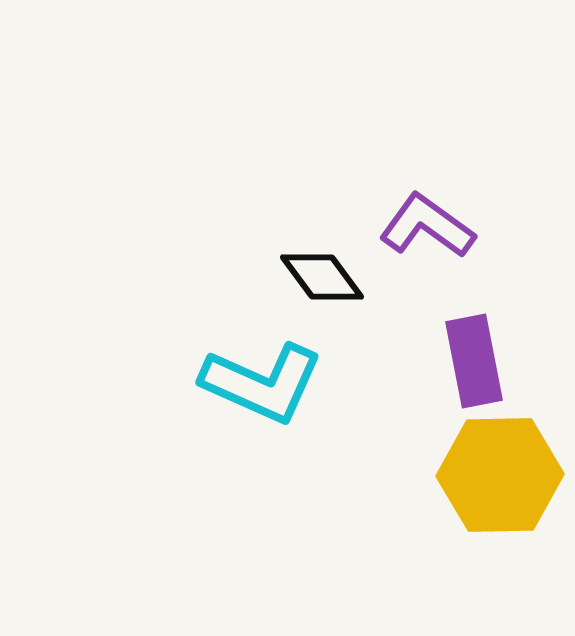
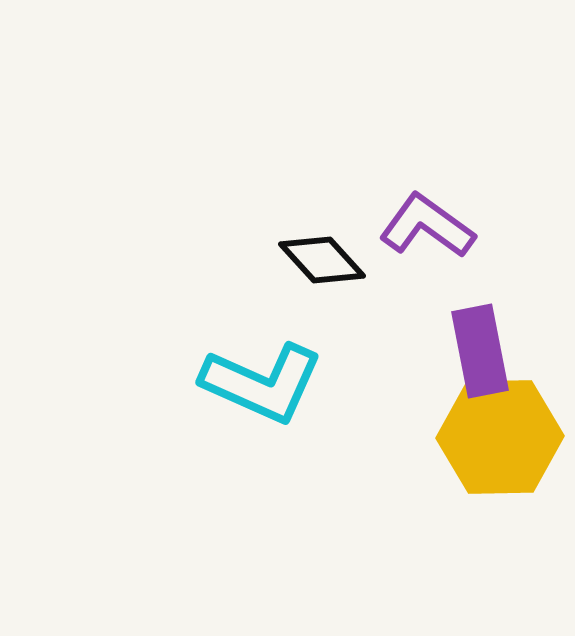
black diamond: moved 17 px up; rotated 6 degrees counterclockwise
purple rectangle: moved 6 px right, 10 px up
yellow hexagon: moved 38 px up
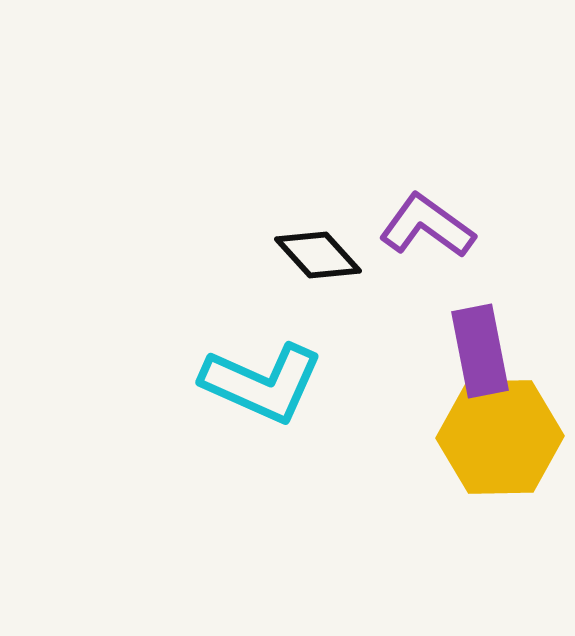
black diamond: moved 4 px left, 5 px up
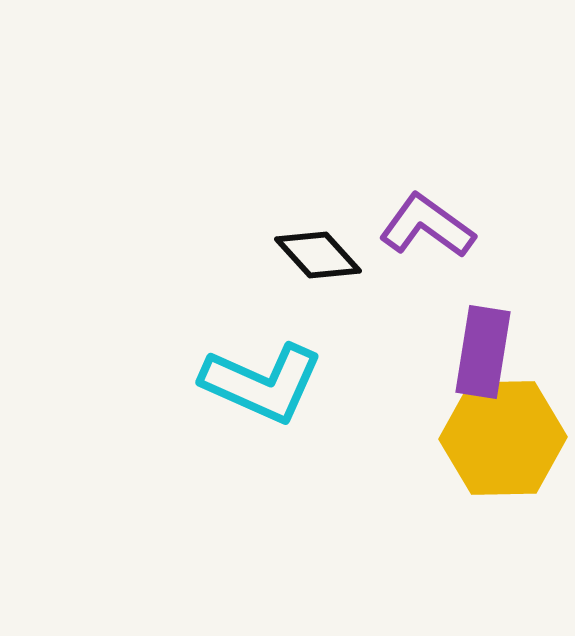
purple rectangle: moved 3 px right, 1 px down; rotated 20 degrees clockwise
yellow hexagon: moved 3 px right, 1 px down
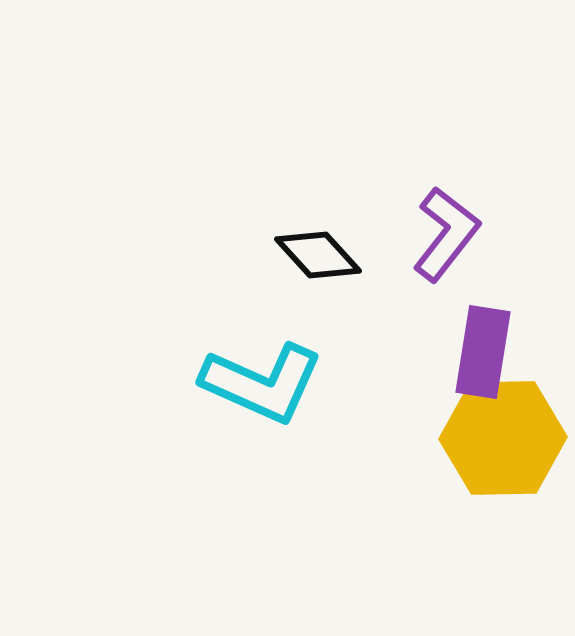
purple L-shape: moved 19 px right, 8 px down; rotated 92 degrees clockwise
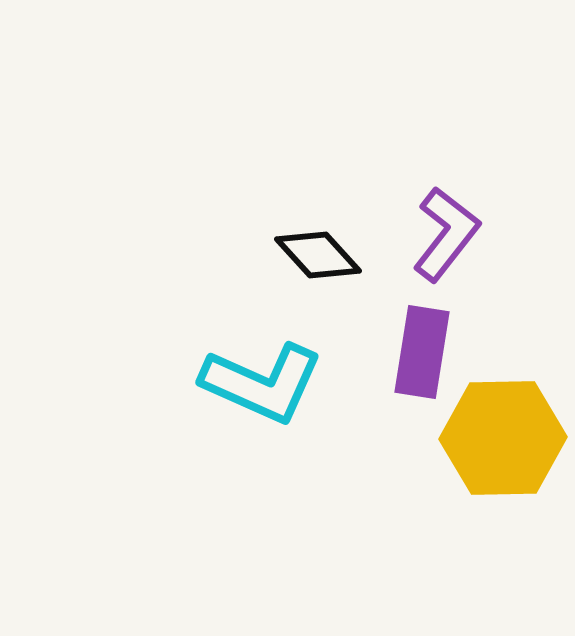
purple rectangle: moved 61 px left
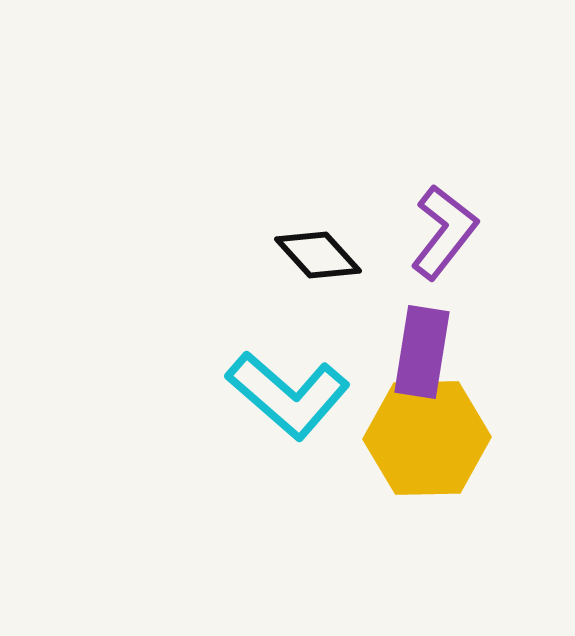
purple L-shape: moved 2 px left, 2 px up
cyan L-shape: moved 26 px right, 12 px down; rotated 17 degrees clockwise
yellow hexagon: moved 76 px left
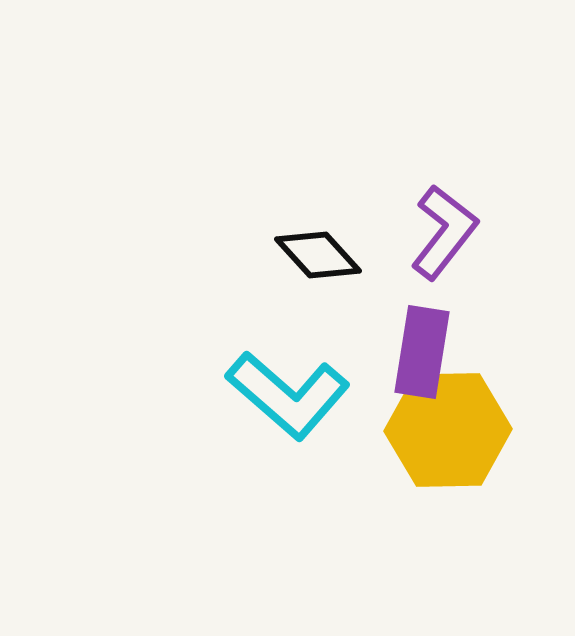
yellow hexagon: moved 21 px right, 8 px up
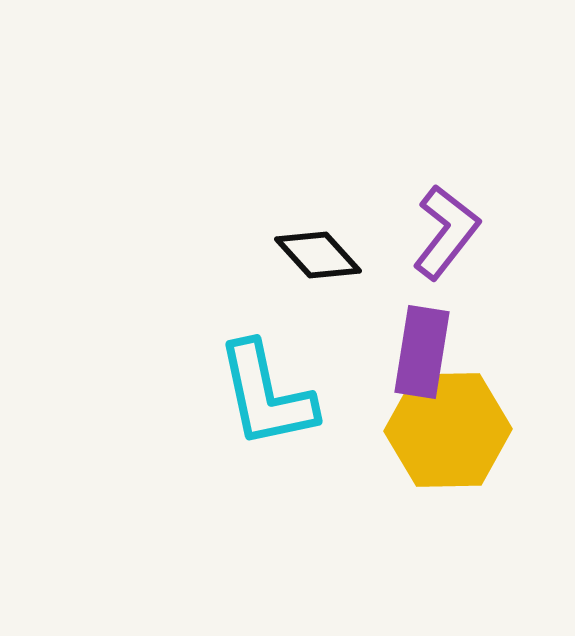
purple L-shape: moved 2 px right
cyan L-shape: moved 22 px left; rotated 37 degrees clockwise
